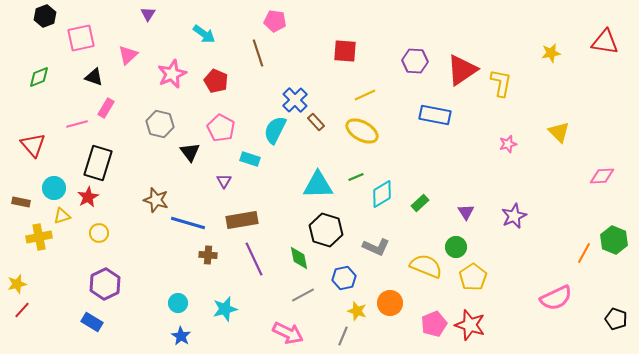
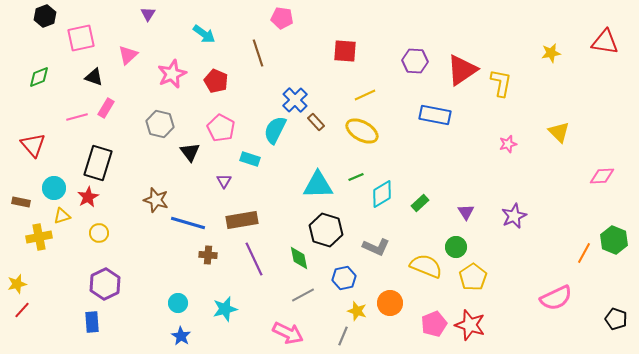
pink pentagon at (275, 21): moved 7 px right, 3 px up
pink line at (77, 124): moved 7 px up
blue rectangle at (92, 322): rotated 55 degrees clockwise
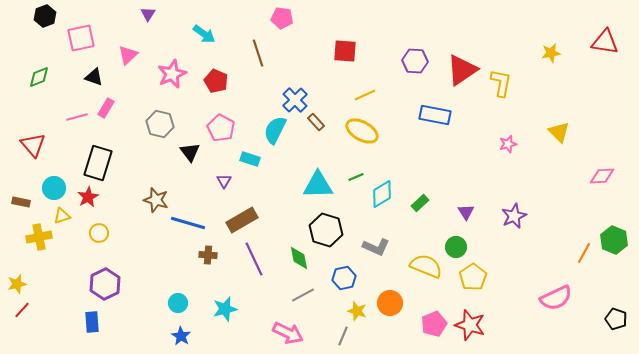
brown rectangle at (242, 220): rotated 20 degrees counterclockwise
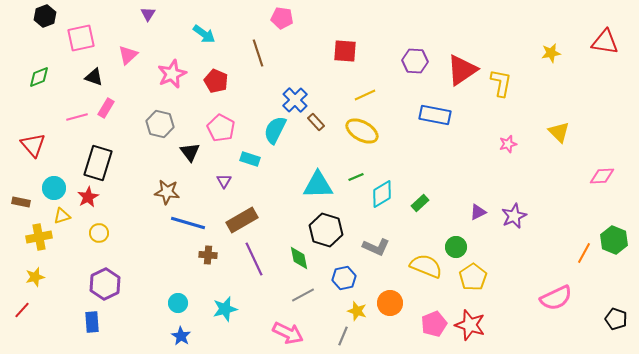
brown star at (156, 200): moved 11 px right, 8 px up; rotated 10 degrees counterclockwise
purple triangle at (466, 212): moved 12 px right; rotated 36 degrees clockwise
yellow star at (17, 284): moved 18 px right, 7 px up
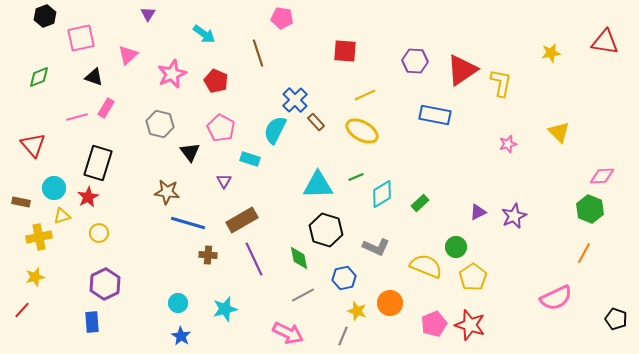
green hexagon at (614, 240): moved 24 px left, 31 px up
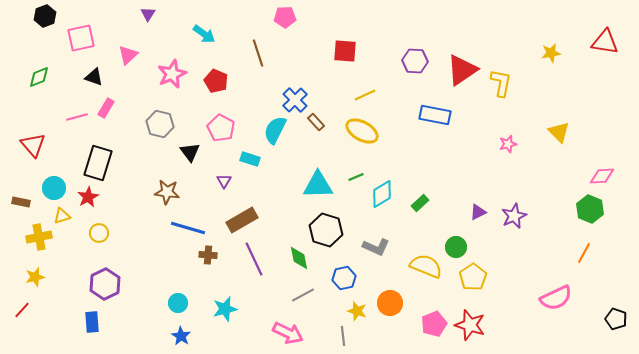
pink pentagon at (282, 18): moved 3 px right, 1 px up; rotated 10 degrees counterclockwise
blue line at (188, 223): moved 5 px down
gray line at (343, 336): rotated 30 degrees counterclockwise
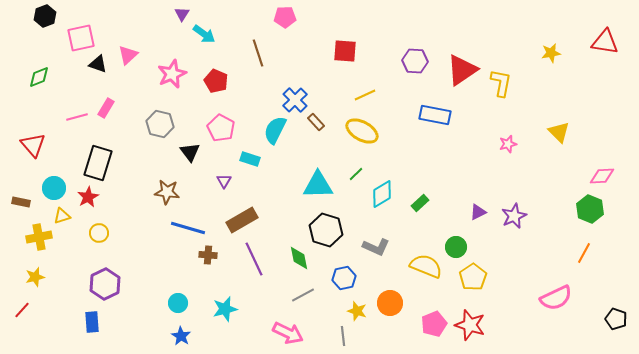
purple triangle at (148, 14): moved 34 px right
black triangle at (94, 77): moved 4 px right, 13 px up
green line at (356, 177): moved 3 px up; rotated 21 degrees counterclockwise
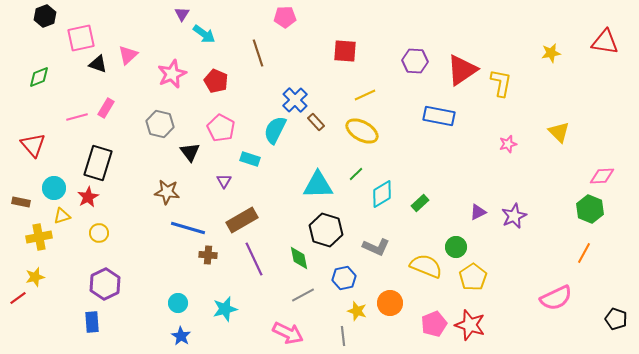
blue rectangle at (435, 115): moved 4 px right, 1 px down
red line at (22, 310): moved 4 px left, 12 px up; rotated 12 degrees clockwise
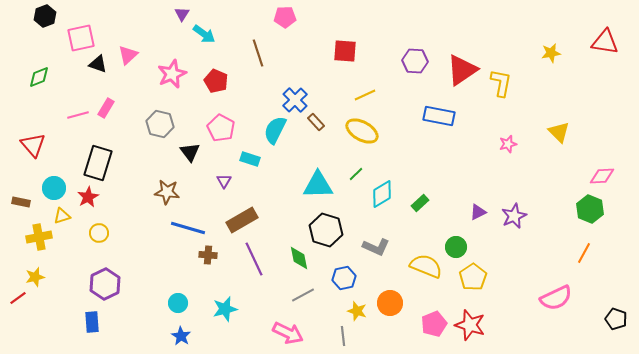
pink line at (77, 117): moved 1 px right, 2 px up
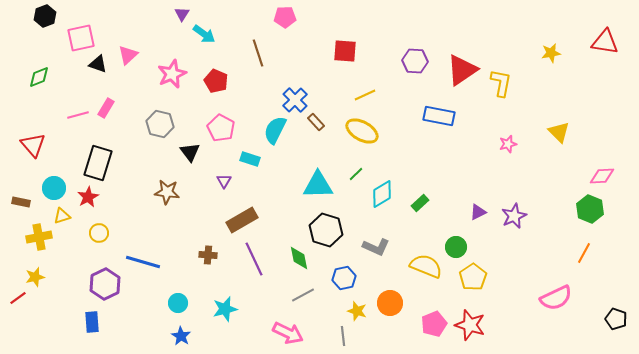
blue line at (188, 228): moved 45 px left, 34 px down
